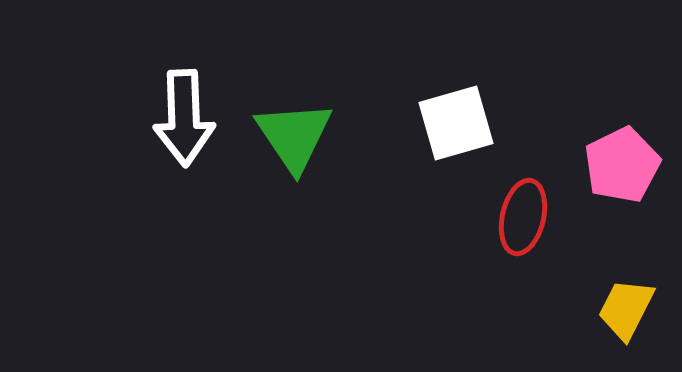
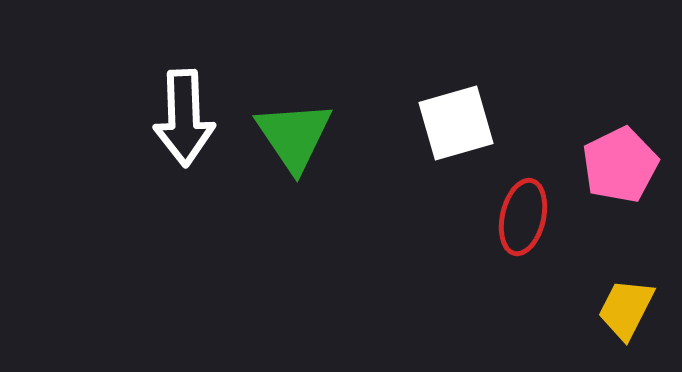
pink pentagon: moved 2 px left
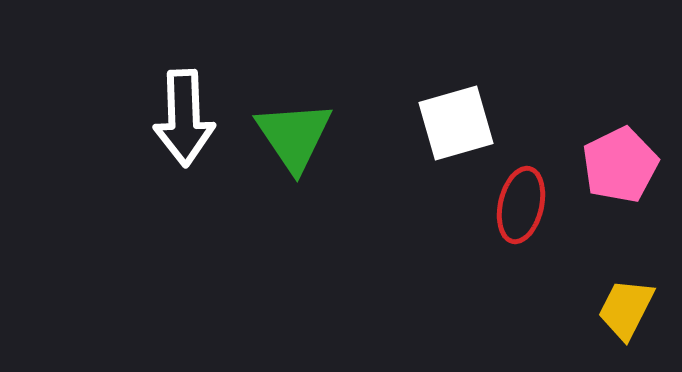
red ellipse: moved 2 px left, 12 px up
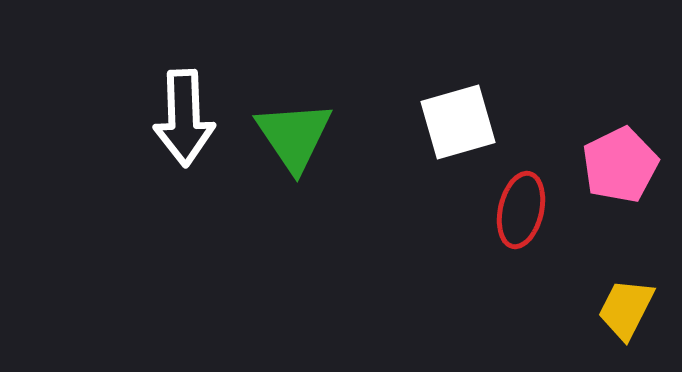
white square: moved 2 px right, 1 px up
red ellipse: moved 5 px down
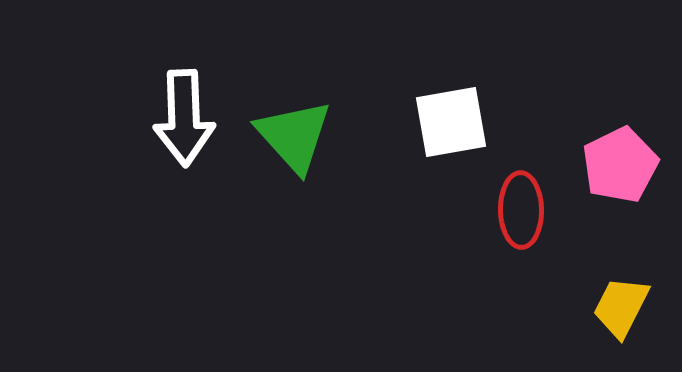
white square: moved 7 px left; rotated 6 degrees clockwise
green triangle: rotated 8 degrees counterclockwise
red ellipse: rotated 14 degrees counterclockwise
yellow trapezoid: moved 5 px left, 2 px up
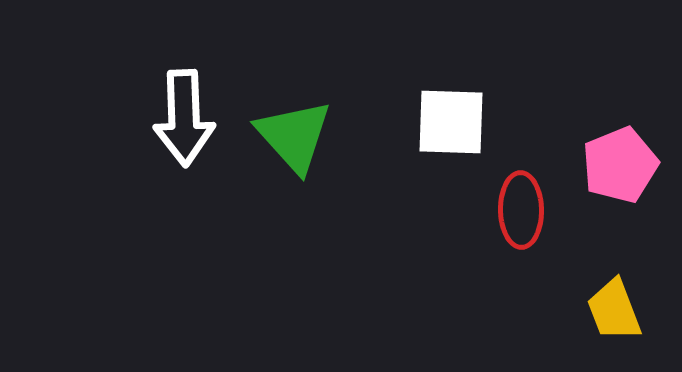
white square: rotated 12 degrees clockwise
pink pentagon: rotated 4 degrees clockwise
yellow trapezoid: moved 7 px left, 3 px down; rotated 48 degrees counterclockwise
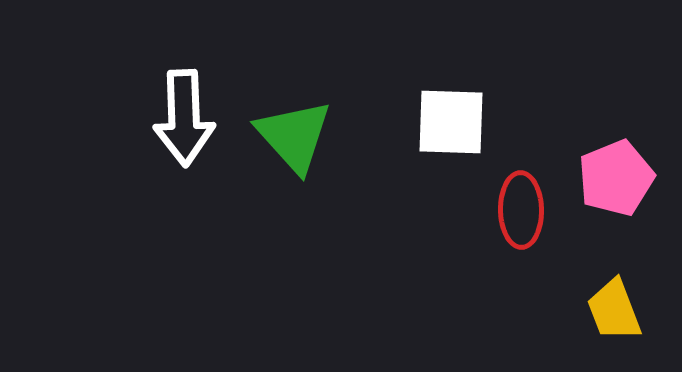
pink pentagon: moved 4 px left, 13 px down
